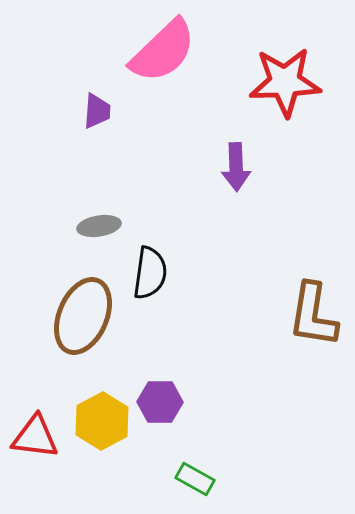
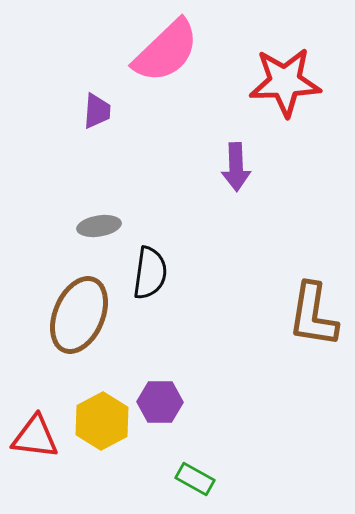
pink semicircle: moved 3 px right
brown ellipse: moved 4 px left, 1 px up
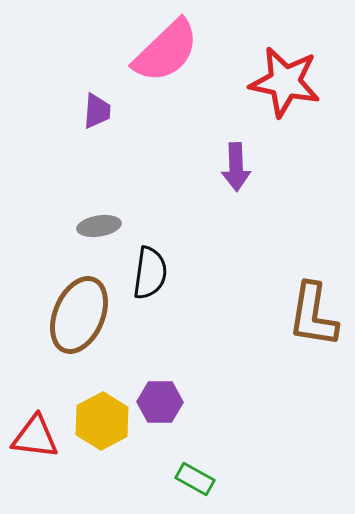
red star: rotated 14 degrees clockwise
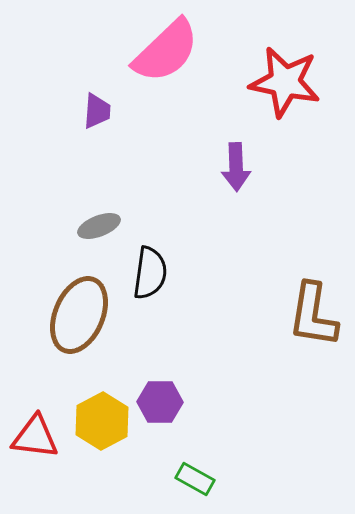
gray ellipse: rotated 12 degrees counterclockwise
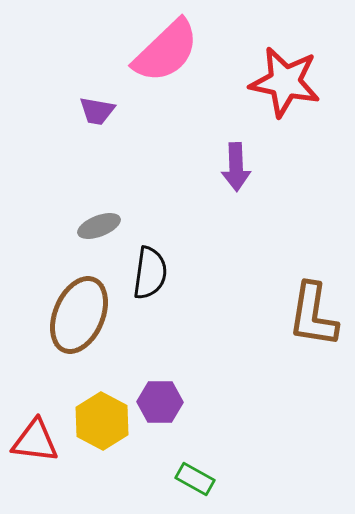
purple trapezoid: rotated 96 degrees clockwise
yellow hexagon: rotated 4 degrees counterclockwise
red triangle: moved 4 px down
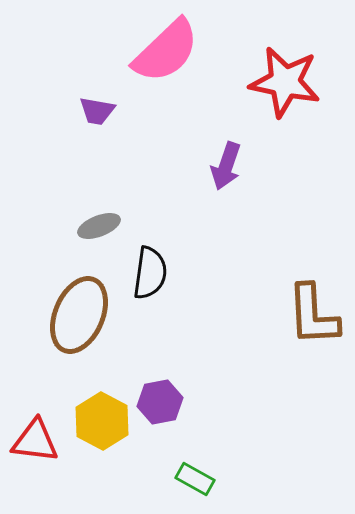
purple arrow: moved 10 px left, 1 px up; rotated 21 degrees clockwise
brown L-shape: rotated 12 degrees counterclockwise
purple hexagon: rotated 12 degrees counterclockwise
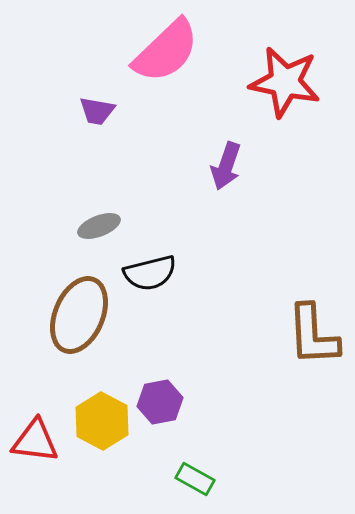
black semicircle: rotated 68 degrees clockwise
brown L-shape: moved 20 px down
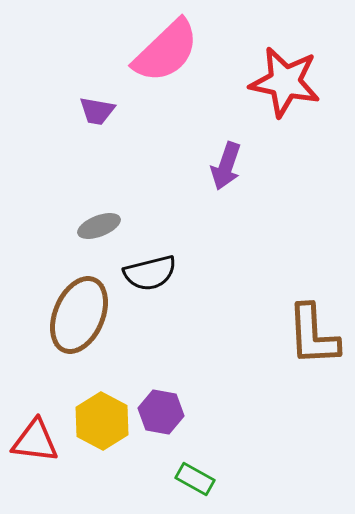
purple hexagon: moved 1 px right, 10 px down; rotated 21 degrees clockwise
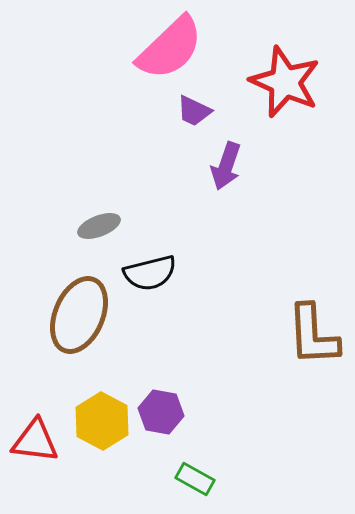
pink semicircle: moved 4 px right, 3 px up
red star: rotated 12 degrees clockwise
purple trapezoid: moved 97 px right; rotated 15 degrees clockwise
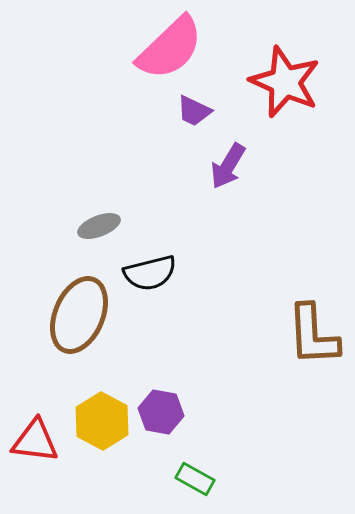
purple arrow: moved 2 px right; rotated 12 degrees clockwise
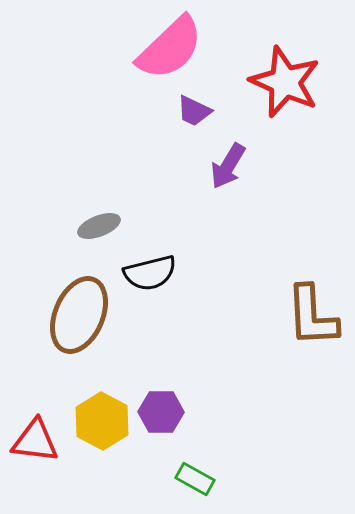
brown L-shape: moved 1 px left, 19 px up
purple hexagon: rotated 9 degrees counterclockwise
